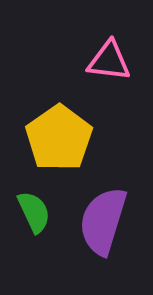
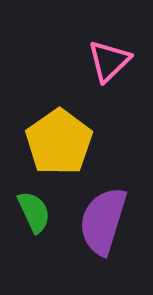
pink triangle: rotated 51 degrees counterclockwise
yellow pentagon: moved 4 px down
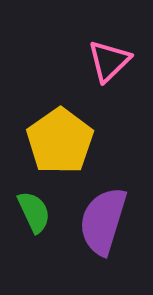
yellow pentagon: moved 1 px right, 1 px up
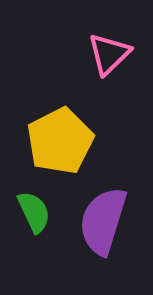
pink triangle: moved 7 px up
yellow pentagon: rotated 8 degrees clockwise
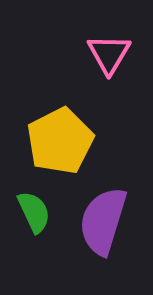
pink triangle: rotated 15 degrees counterclockwise
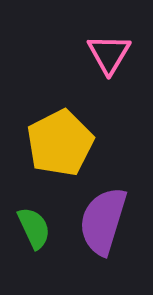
yellow pentagon: moved 2 px down
green semicircle: moved 16 px down
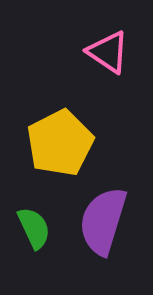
pink triangle: moved 1 px left, 2 px up; rotated 27 degrees counterclockwise
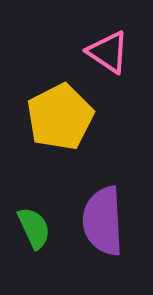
yellow pentagon: moved 26 px up
purple semicircle: rotated 20 degrees counterclockwise
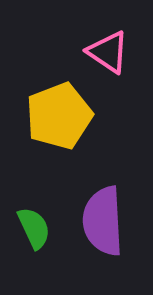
yellow pentagon: moved 1 px left, 1 px up; rotated 6 degrees clockwise
